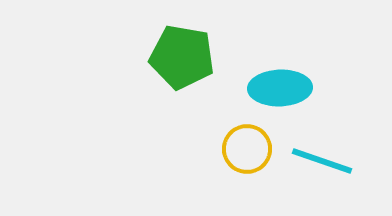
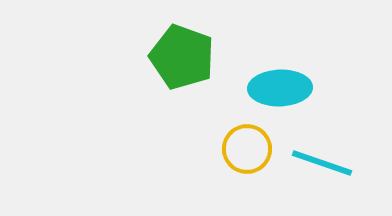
green pentagon: rotated 10 degrees clockwise
cyan line: moved 2 px down
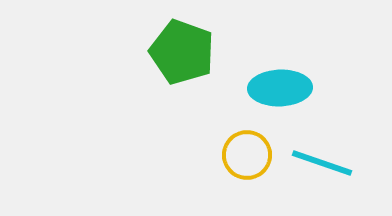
green pentagon: moved 5 px up
yellow circle: moved 6 px down
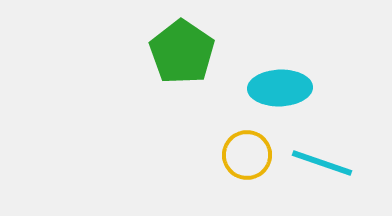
green pentagon: rotated 14 degrees clockwise
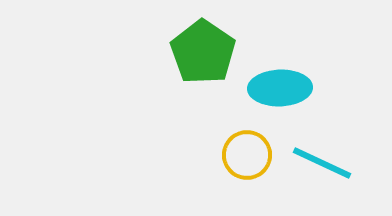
green pentagon: moved 21 px right
cyan line: rotated 6 degrees clockwise
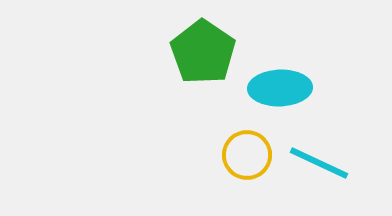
cyan line: moved 3 px left
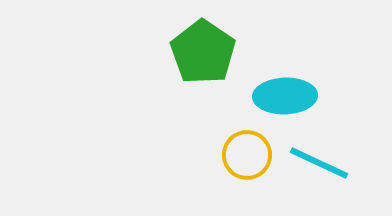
cyan ellipse: moved 5 px right, 8 px down
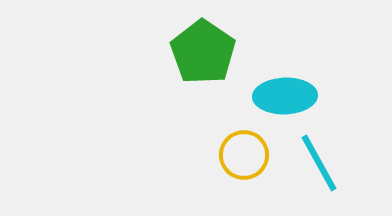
yellow circle: moved 3 px left
cyan line: rotated 36 degrees clockwise
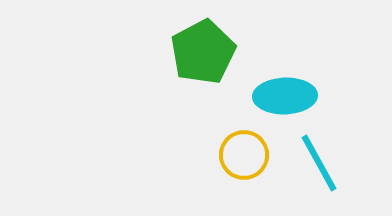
green pentagon: rotated 10 degrees clockwise
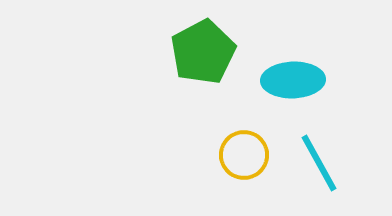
cyan ellipse: moved 8 px right, 16 px up
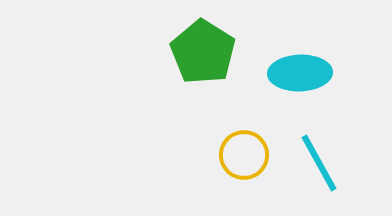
green pentagon: rotated 12 degrees counterclockwise
cyan ellipse: moved 7 px right, 7 px up
